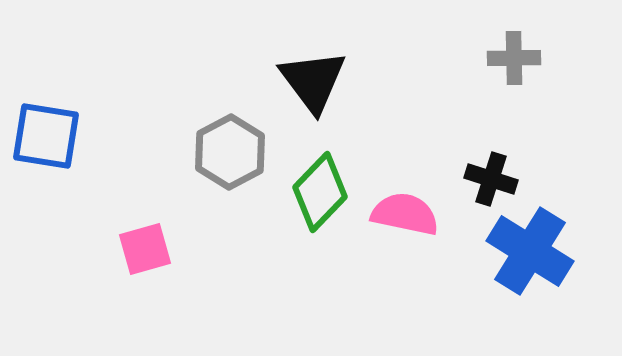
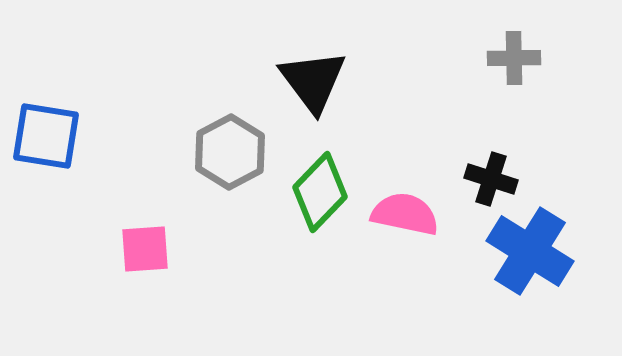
pink square: rotated 12 degrees clockwise
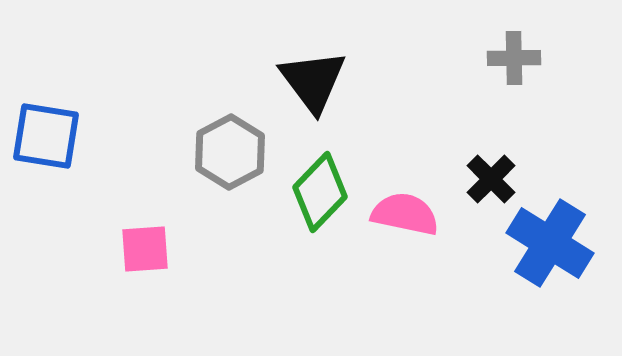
black cross: rotated 27 degrees clockwise
blue cross: moved 20 px right, 8 px up
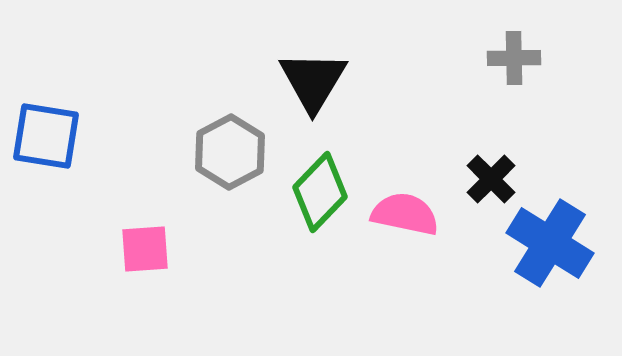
black triangle: rotated 8 degrees clockwise
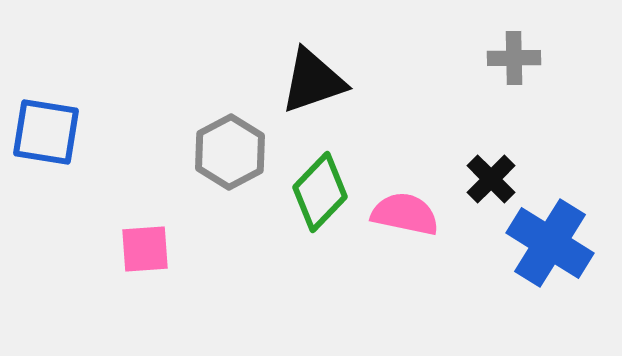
black triangle: rotated 40 degrees clockwise
blue square: moved 4 px up
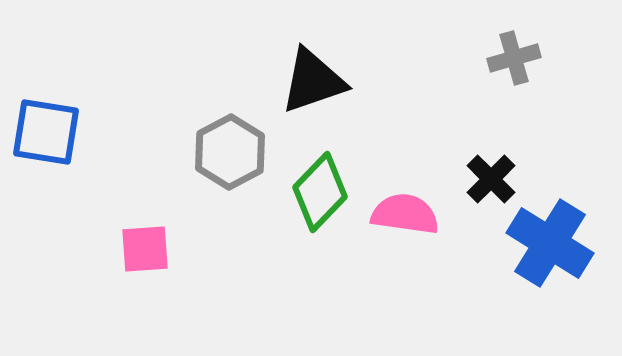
gray cross: rotated 15 degrees counterclockwise
pink semicircle: rotated 4 degrees counterclockwise
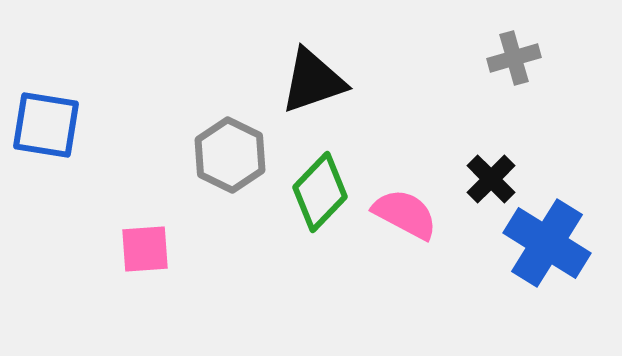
blue square: moved 7 px up
gray hexagon: moved 3 px down; rotated 6 degrees counterclockwise
pink semicircle: rotated 20 degrees clockwise
blue cross: moved 3 px left
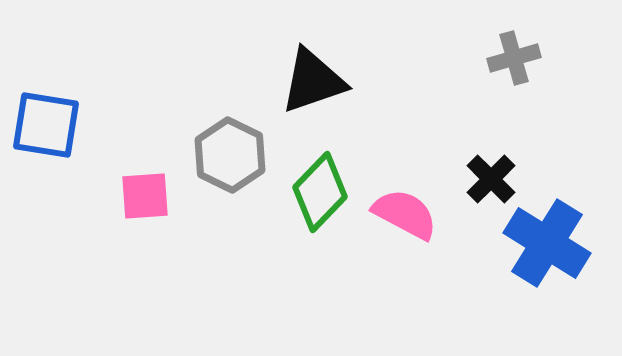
pink square: moved 53 px up
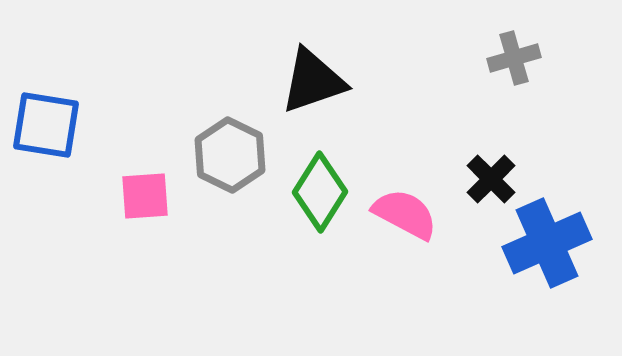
green diamond: rotated 12 degrees counterclockwise
blue cross: rotated 34 degrees clockwise
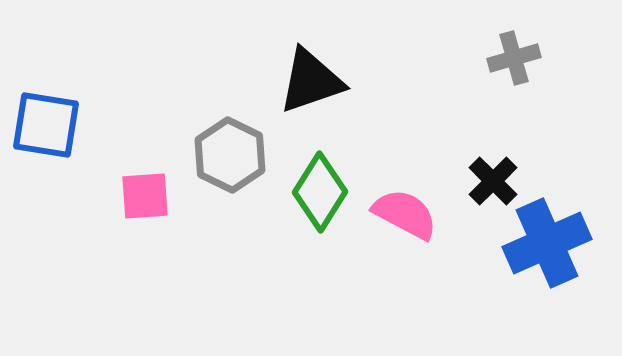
black triangle: moved 2 px left
black cross: moved 2 px right, 2 px down
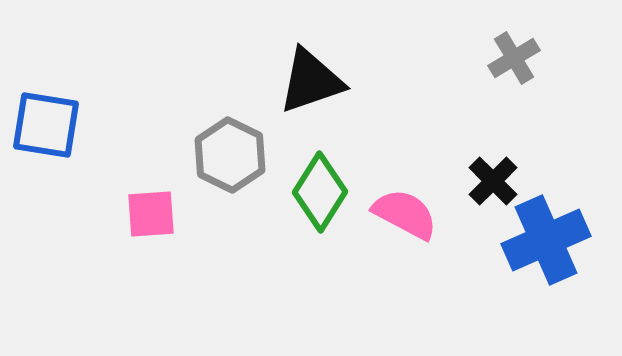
gray cross: rotated 15 degrees counterclockwise
pink square: moved 6 px right, 18 px down
blue cross: moved 1 px left, 3 px up
